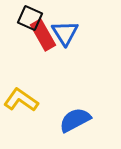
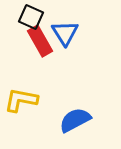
black square: moved 1 px right, 1 px up
red rectangle: moved 3 px left, 6 px down
yellow L-shape: rotated 24 degrees counterclockwise
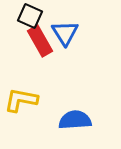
black square: moved 1 px left, 1 px up
blue semicircle: rotated 24 degrees clockwise
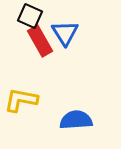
blue semicircle: moved 1 px right
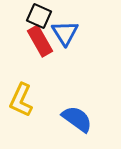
black square: moved 9 px right
yellow L-shape: rotated 76 degrees counterclockwise
blue semicircle: moved 1 px right, 1 px up; rotated 40 degrees clockwise
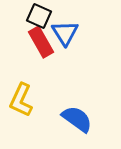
red rectangle: moved 1 px right, 1 px down
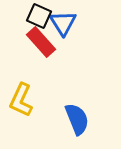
blue triangle: moved 2 px left, 10 px up
red rectangle: rotated 12 degrees counterclockwise
blue semicircle: rotated 32 degrees clockwise
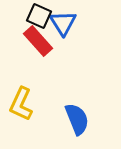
red rectangle: moved 3 px left, 1 px up
yellow L-shape: moved 4 px down
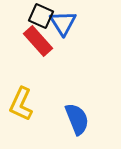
black square: moved 2 px right
